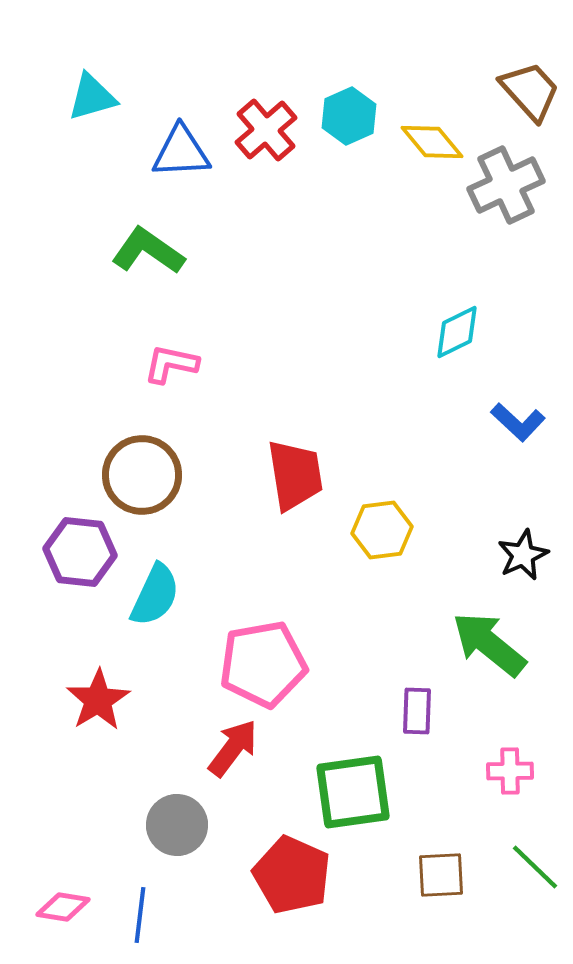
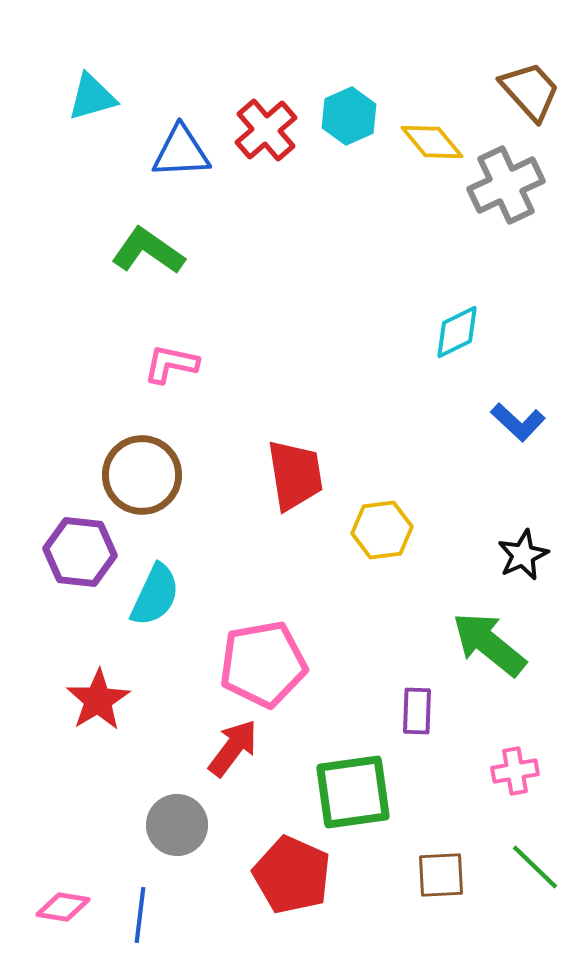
pink cross: moved 5 px right; rotated 9 degrees counterclockwise
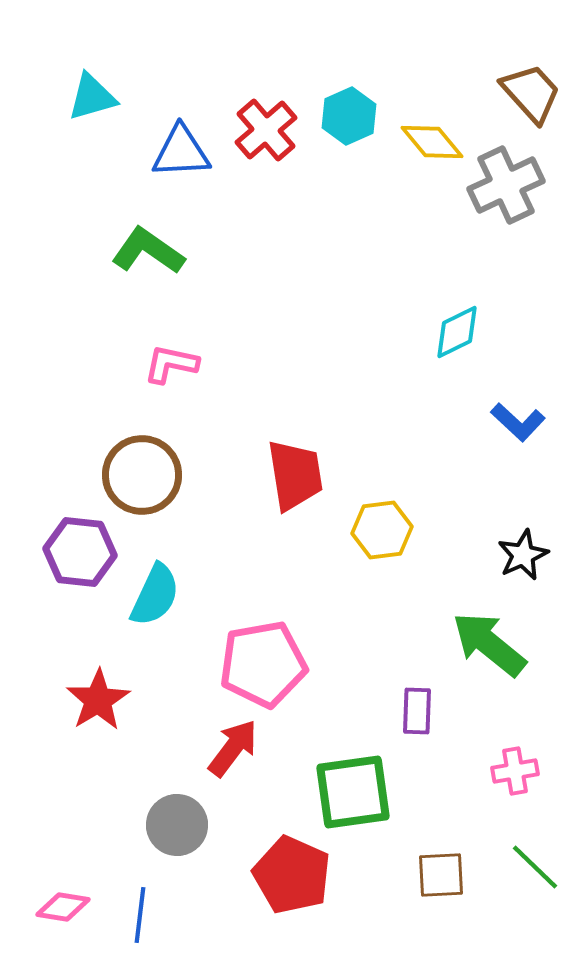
brown trapezoid: moved 1 px right, 2 px down
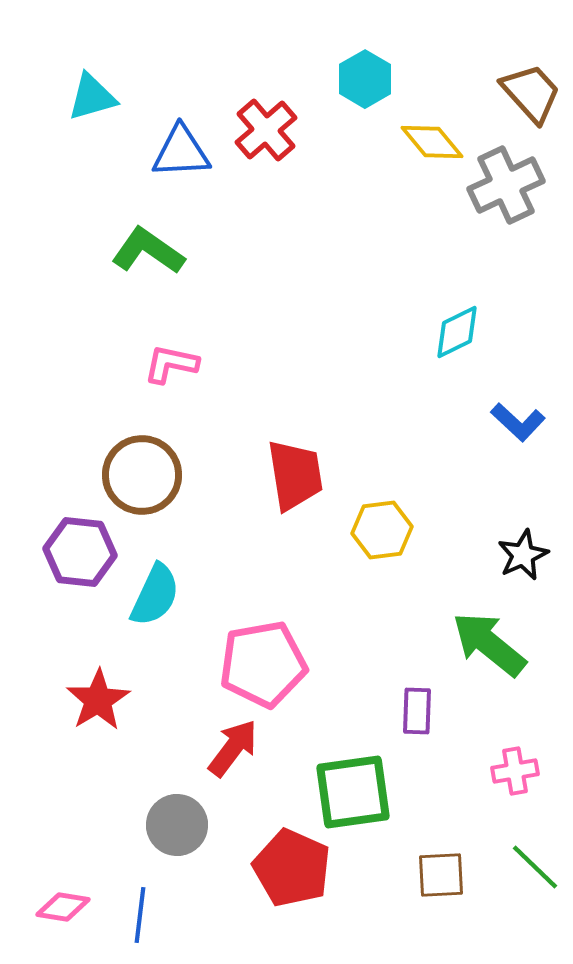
cyan hexagon: moved 16 px right, 37 px up; rotated 6 degrees counterclockwise
red pentagon: moved 7 px up
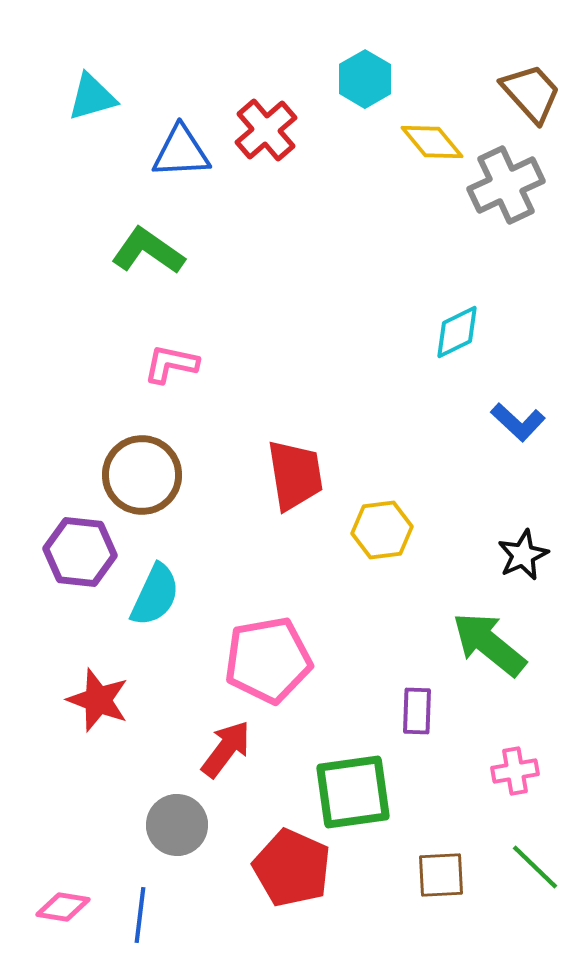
pink pentagon: moved 5 px right, 4 px up
red star: rotated 20 degrees counterclockwise
red arrow: moved 7 px left, 1 px down
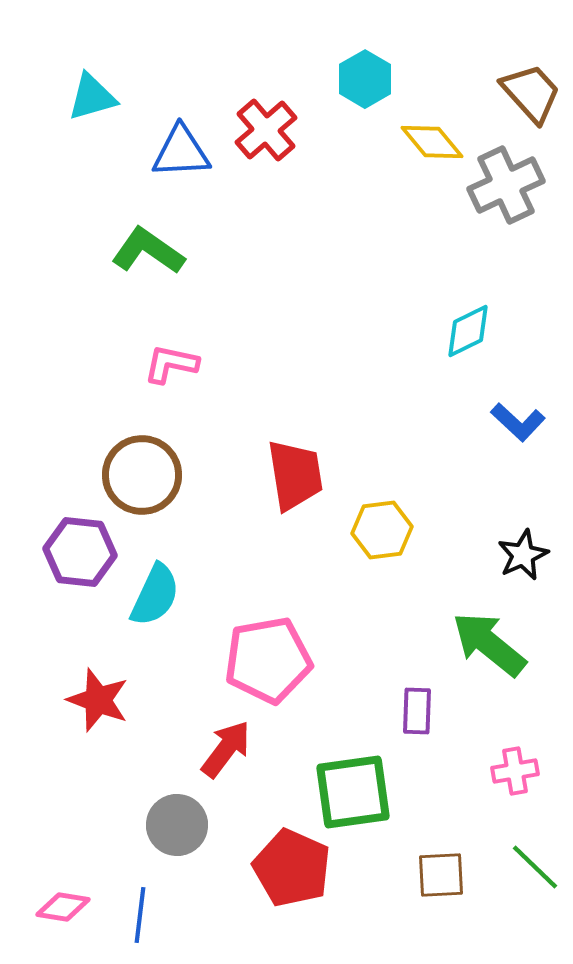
cyan diamond: moved 11 px right, 1 px up
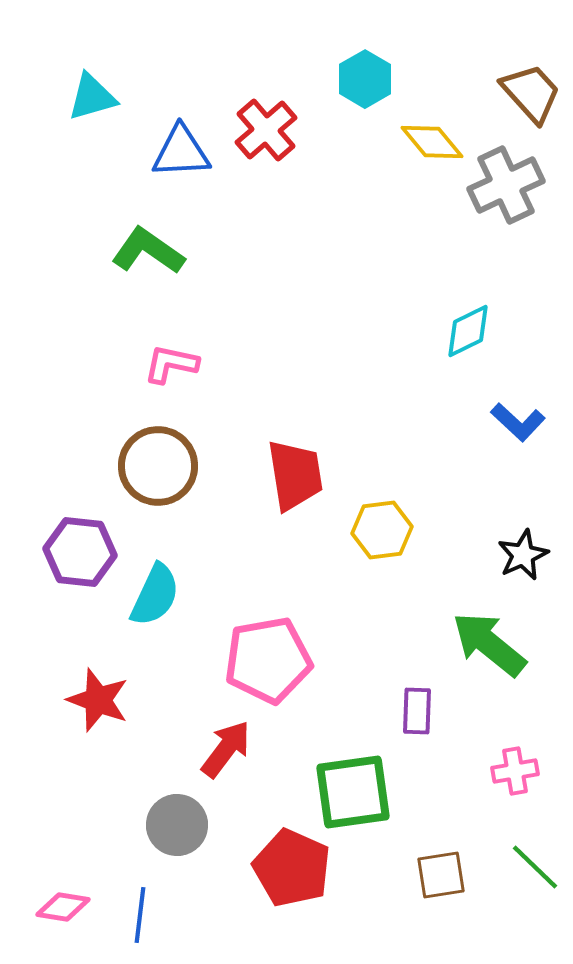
brown circle: moved 16 px right, 9 px up
brown square: rotated 6 degrees counterclockwise
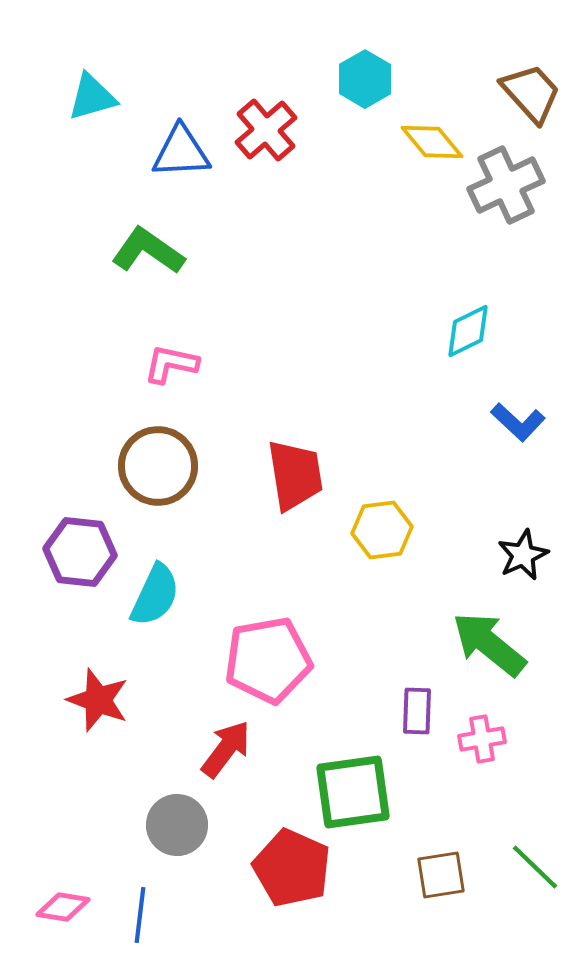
pink cross: moved 33 px left, 32 px up
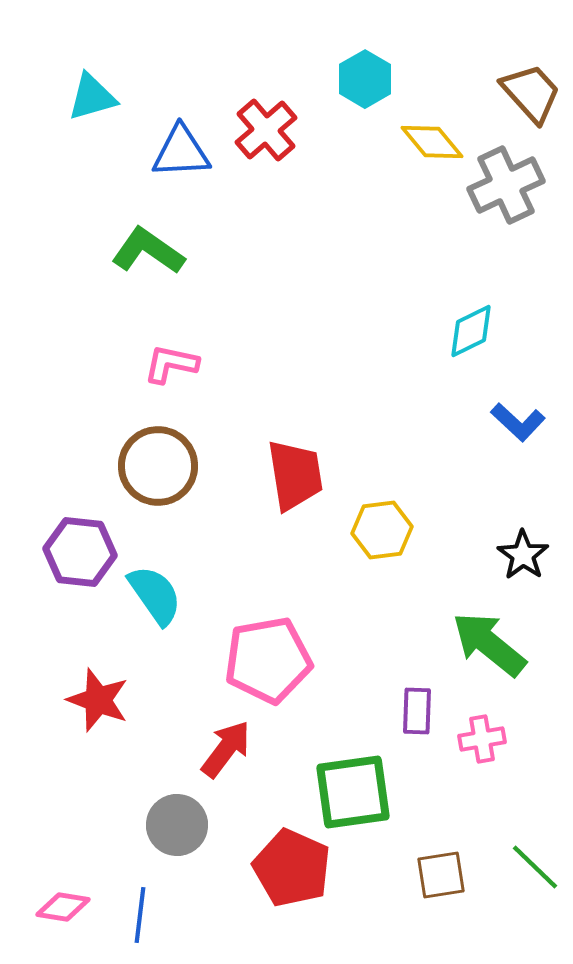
cyan diamond: moved 3 px right
black star: rotated 12 degrees counterclockwise
cyan semicircle: rotated 60 degrees counterclockwise
